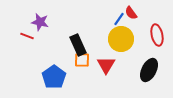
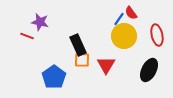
yellow circle: moved 3 px right, 3 px up
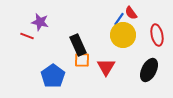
yellow circle: moved 1 px left, 1 px up
red triangle: moved 2 px down
blue pentagon: moved 1 px left, 1 px up
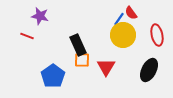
purple star: moved 6 px up
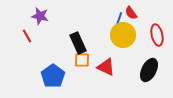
blue line: rotated 16 degrees counterclockwise
red line: rotated 40 degrees clockwise
black rectangle: moved 2 px up
red triangle: rotated 36 degrees counterclockwise
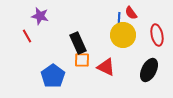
blue line: rotated 16 degrees counterclockwise
